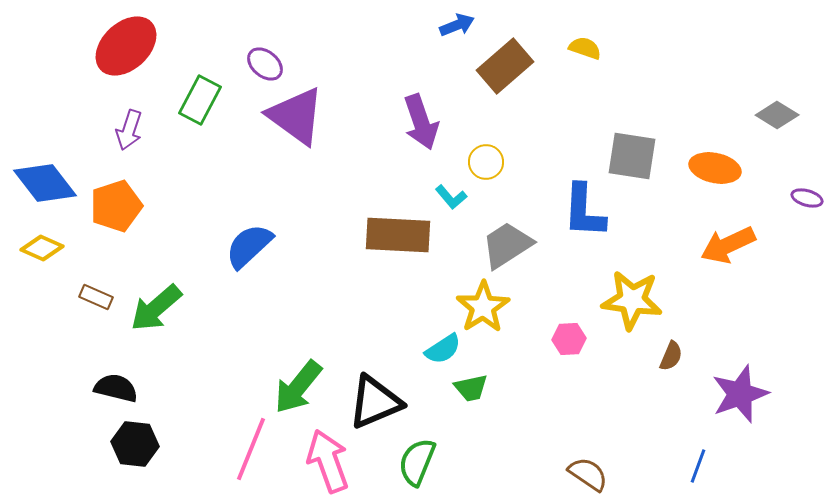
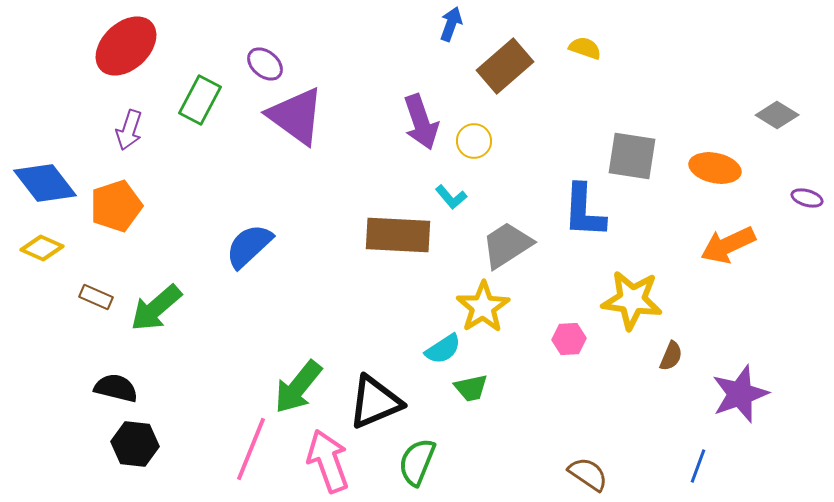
blue arrow at (457, 25): moved 6 px left, 1 px up; rotated 48 degrees counterclockwise
yellow circle at (486, 162): moved 12 px left, 21 px up
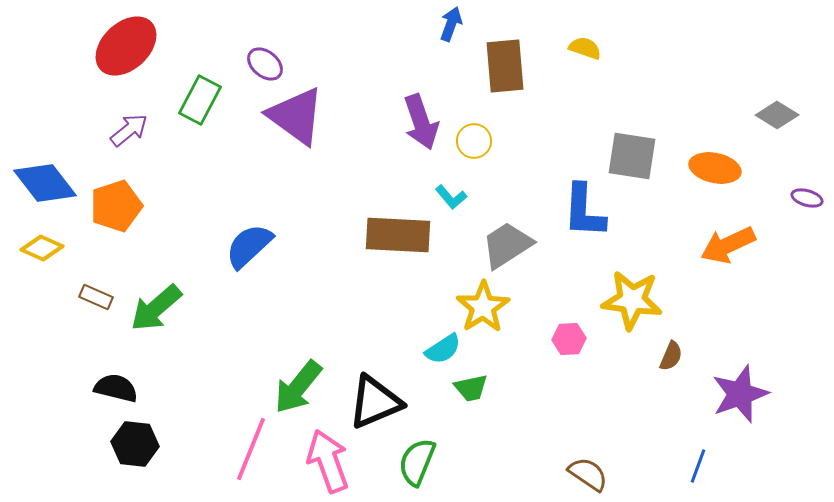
brown rectangle at (505, 66): rotated 54 degrees counterclockwise
purple arrow at (129, 130): rotated 147 degrees counterclockwise
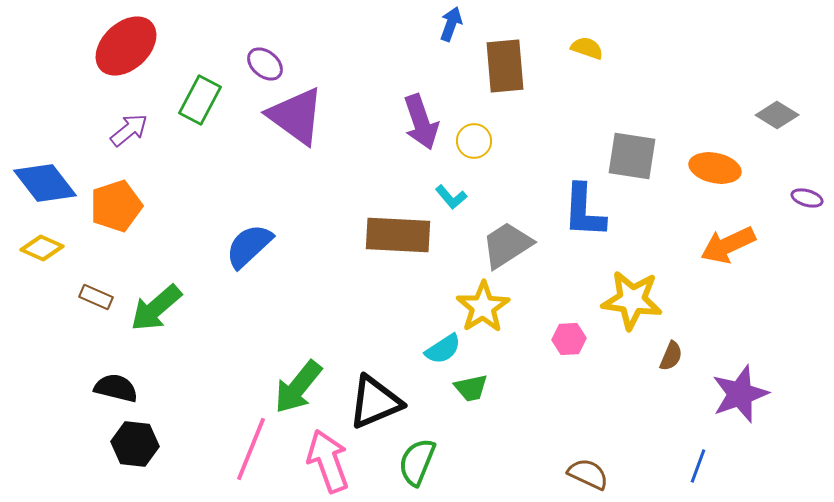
yellow semicircle at (585, 48): moved 2 px right
brown semicircle at (588, 474): rotated 9 degrees counterclockwise
